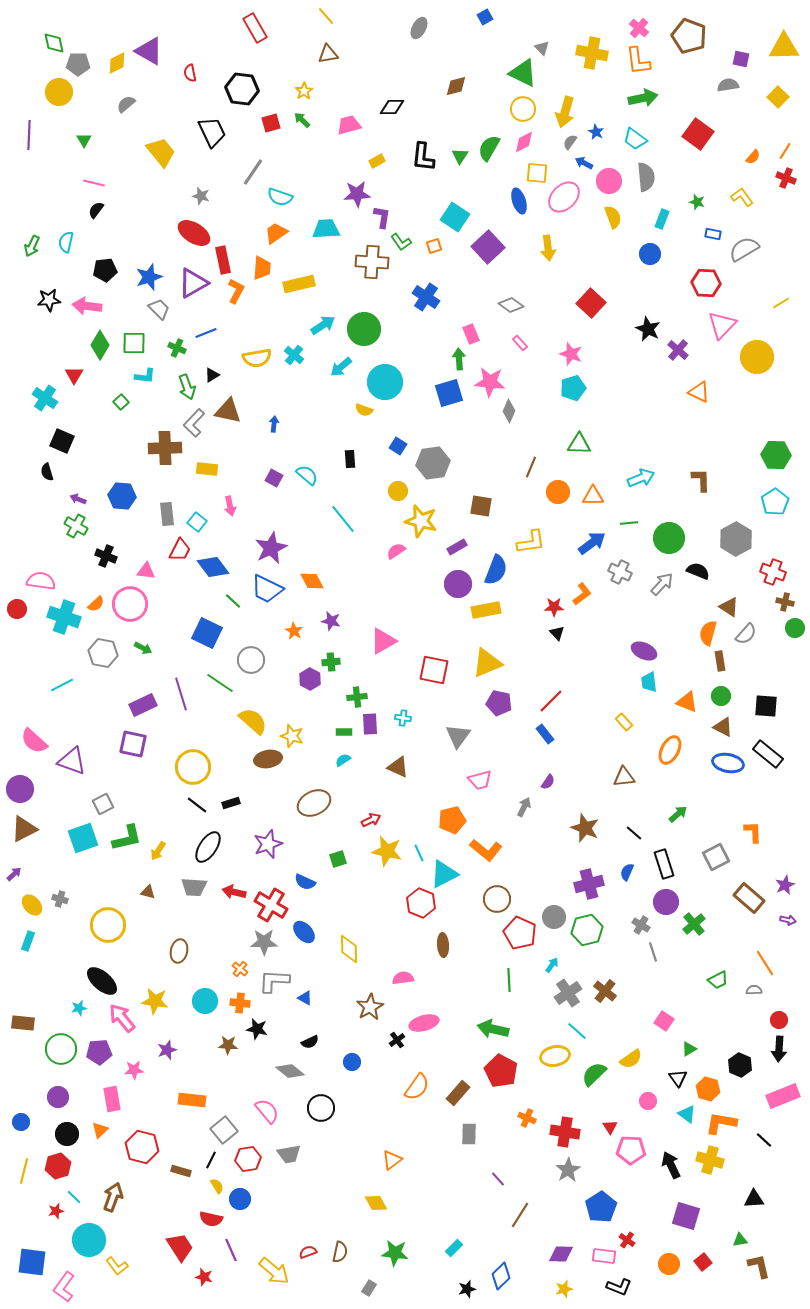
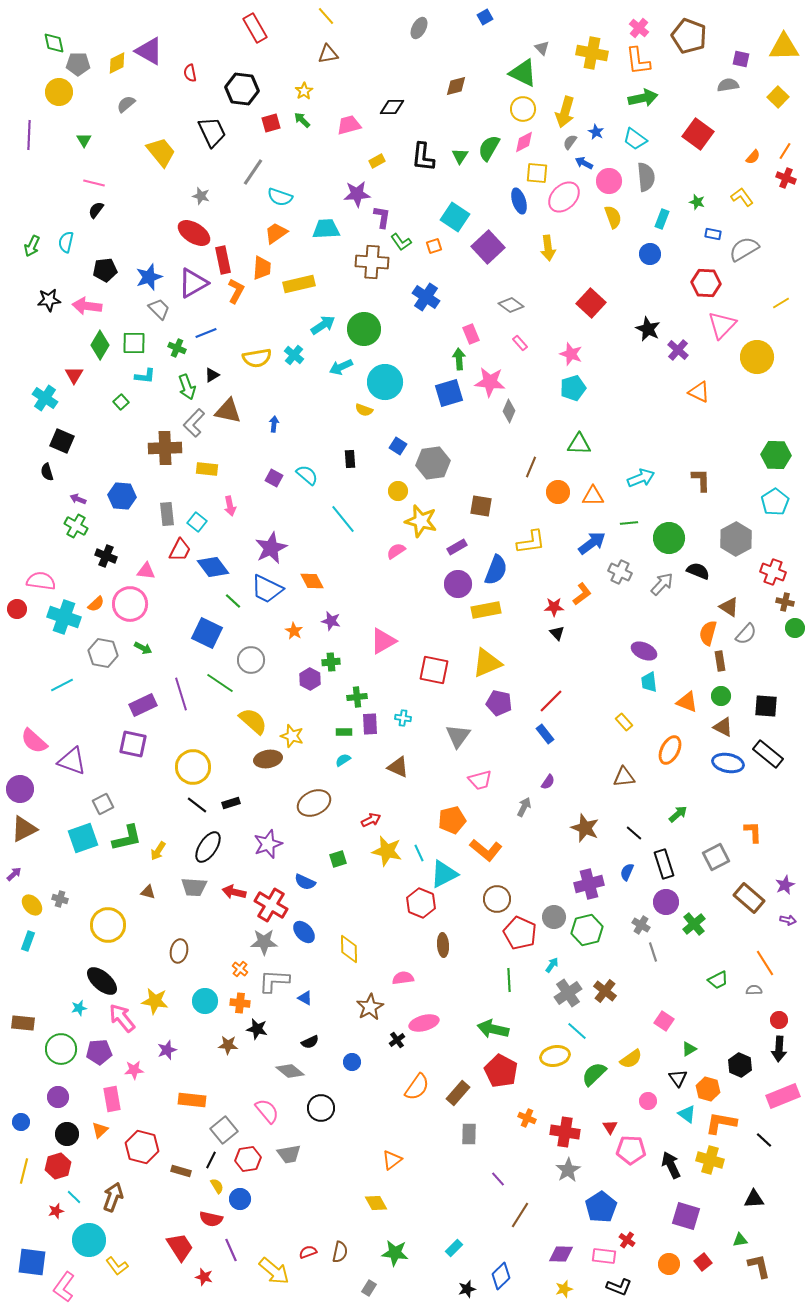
cyan arrow at (341, 367): rotated 15 degrees clockwise
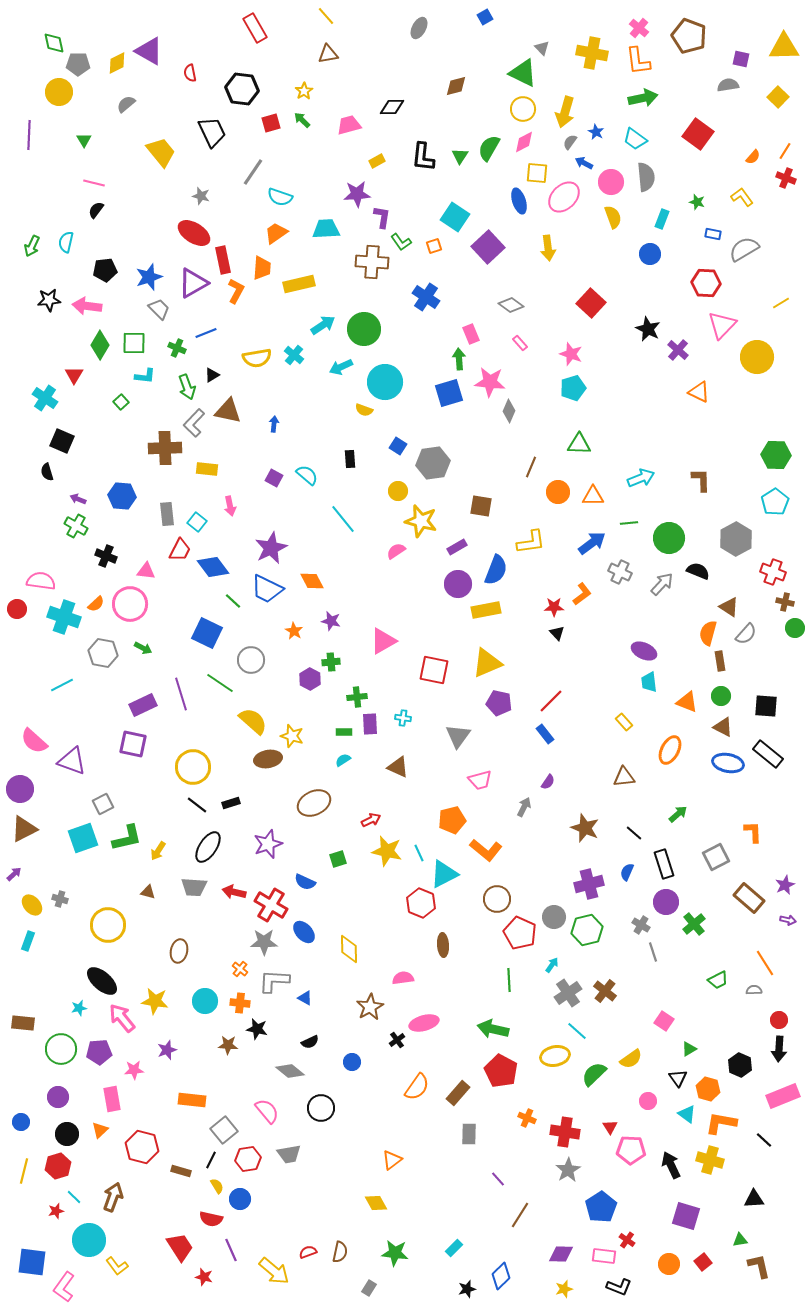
pink circle at (609, 181): moved 2 px right, 1 px down
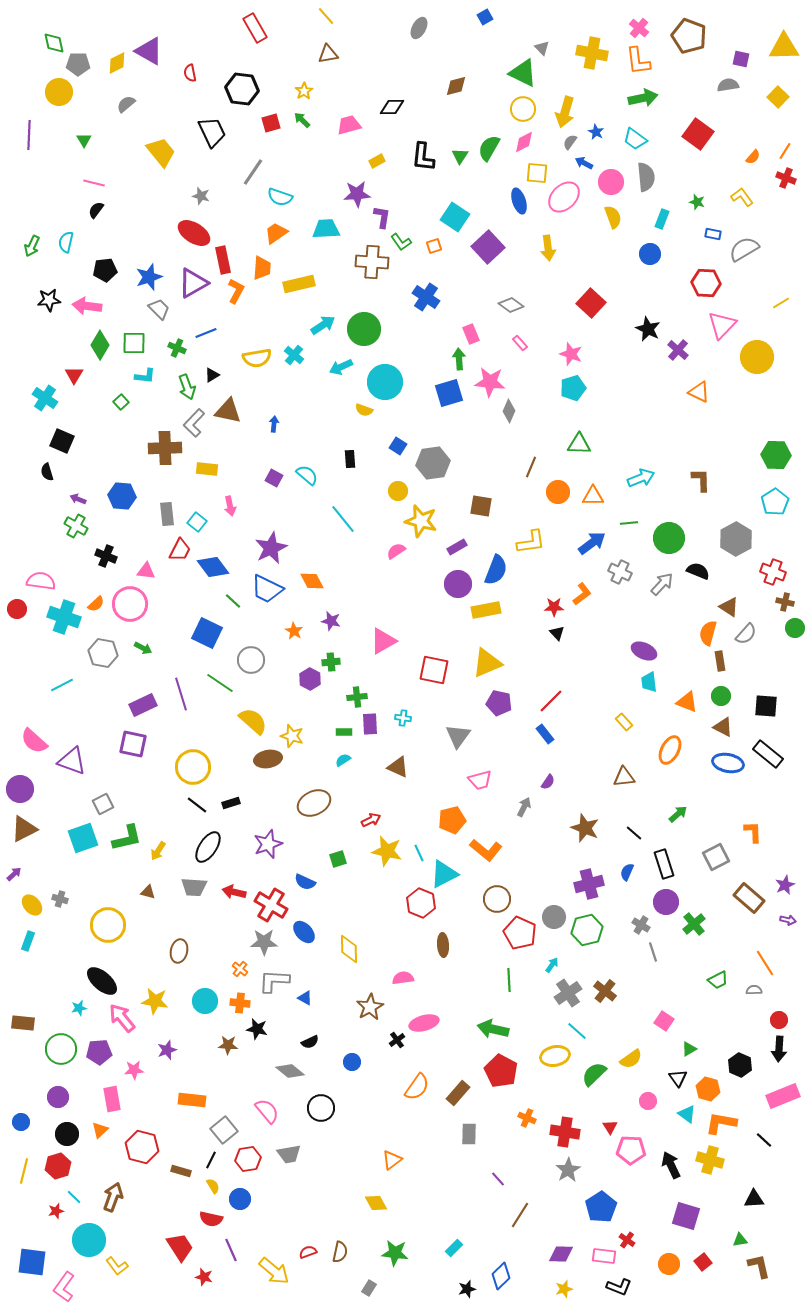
yellow semicircle at (217, 1186): moved 4 px left
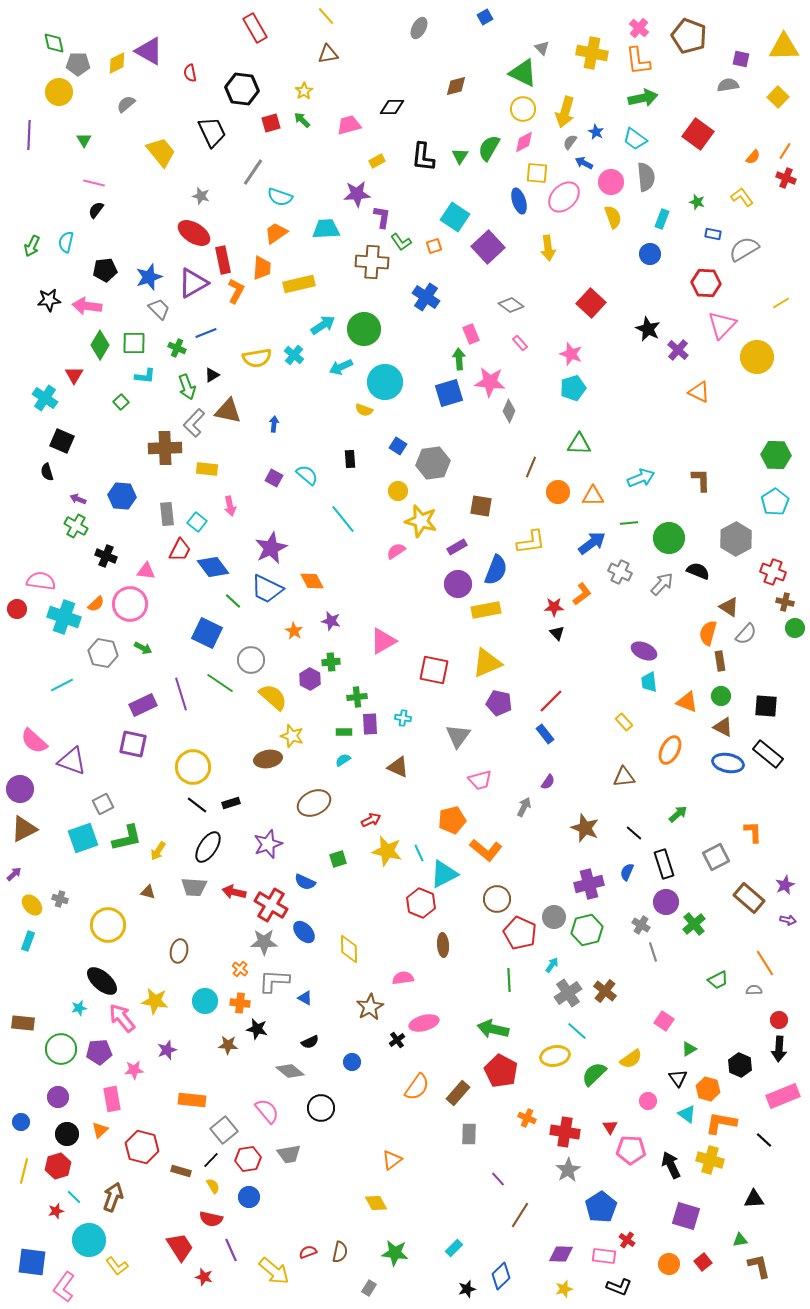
yellow semicircle at (253, 721): moved 20 px right, 24 px up
black line at (211, 1160): rotated 18 degrees clockwise
blue circle at (240, 1199): moved 9 px right, 2 px up
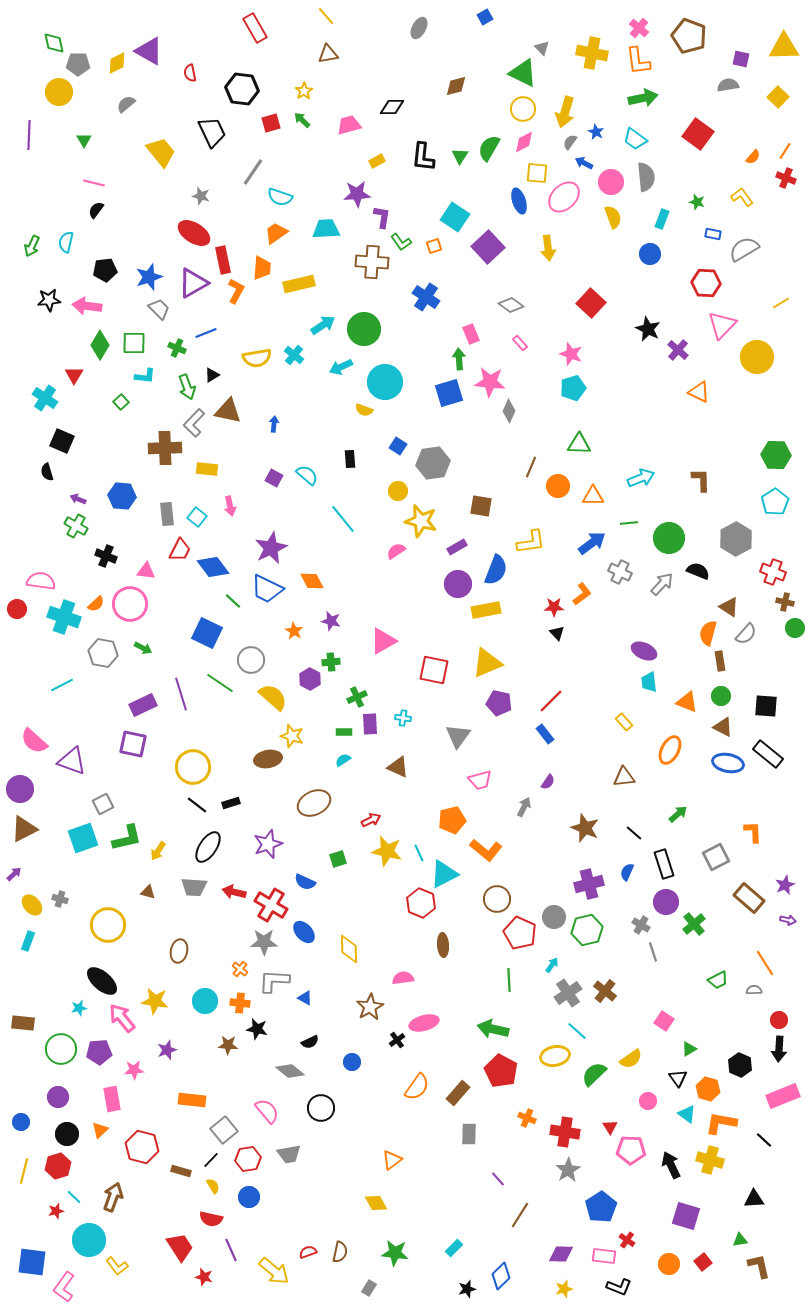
orange circle at (558, 492): moved 6 px up
cyan square at (197, 522): moved 5 px up
green cross at (357, 697): rotated 18 degrees counterclockwise
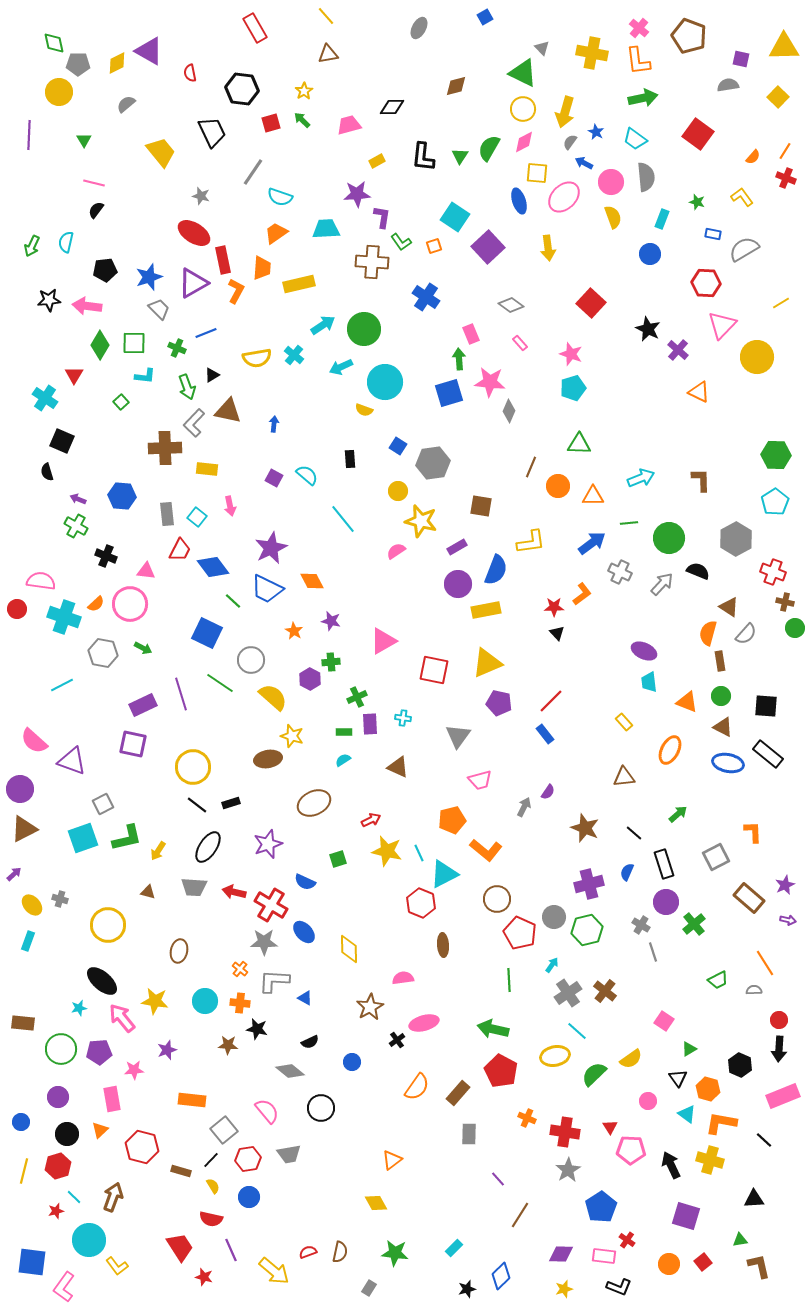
purple semicircle at (548, 782): moved 10 px down
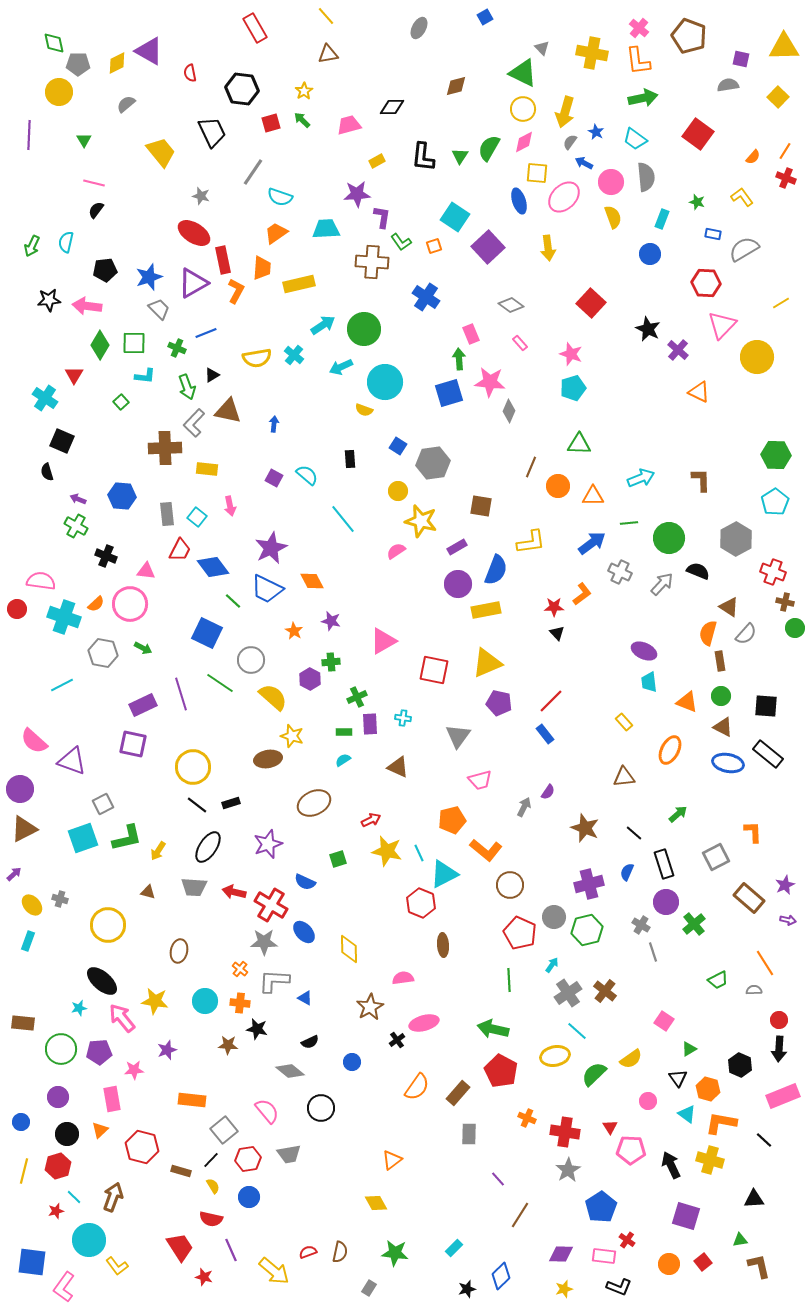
brown circle at (497, 899): moved 13 px right, 14 px up
